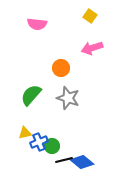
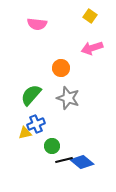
blue cross: moved 3 px left, 18 px up
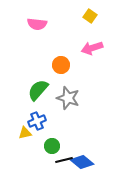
orange circle: moved 3 px up
green semicircle: moved 7 px right, 5 px up
blue cross: moved 1 px right, 3 px up
